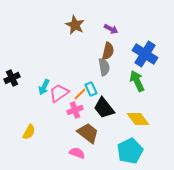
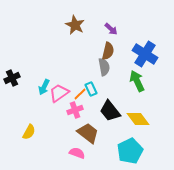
purple arrow: rotated 16 degrees clockwise
black trapezoid: moved 6 px right, 3 px down
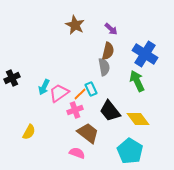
cyan pentagon: rotated 15 degrees counterclockwise
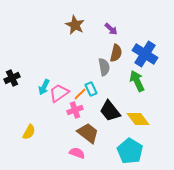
brown semicircle: moved 8 px right, 2 px down
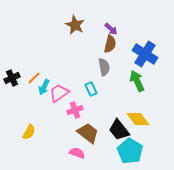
brown semicircle: moved 6 px left, 9 px up
orange line: moved 46 px left, 16 px up
black trapezoid: moved 9 px right, 19 px down
